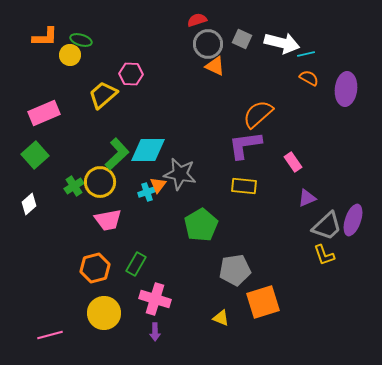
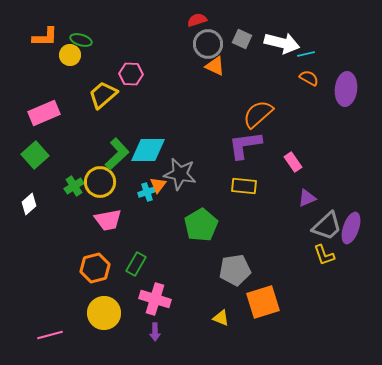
purple ellipse at (353, 220): moved 2 px left, 8 px down
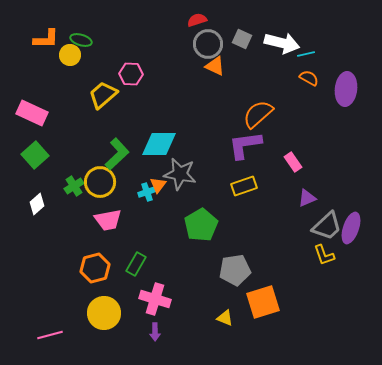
orange L-shape at (45, 37): moved 1 px right, 2 px down
pink rectangle at (44, 113): moved 12 px left; rotated 48 degrees clockwise
cyan diamond at (148, 150): moved 11 px right, 6 px up
yellow rectangle at (244, 186): rotated 25 degrees counterclockwise
white diamond at (29, 204): moved 8 px right
yellow triangle at (221, 318): moved 4 px right
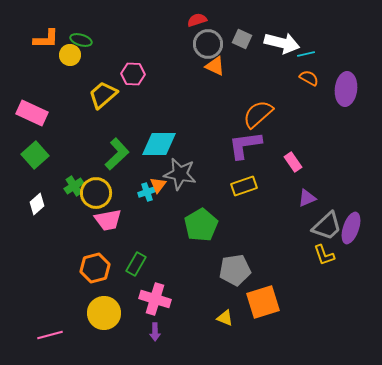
pink hexagon at (131, 74): moved 2 px right
yellow circle at (100, 182): moved 4 px left, 11 px down
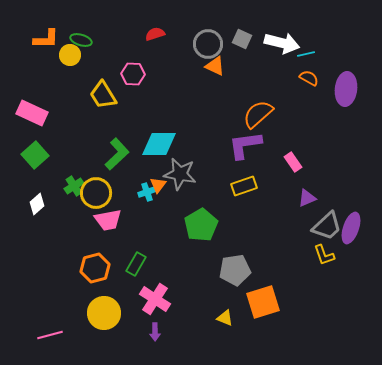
red semicircle at (197, 20): moved 42 px left, 14 px down
yellow trapezoid at (103, 95): rotated 80 degrees counterclockwise
pink cross at (155, 299): rotated 16 degrees clockwise
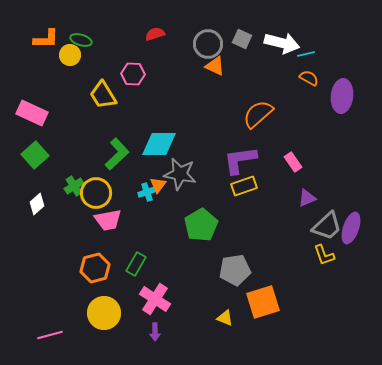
purple ellipse at (346, 89): moved 4 px left, 7 px down
purple L-shape at (245, 145): moved 5 px left, 15 px down
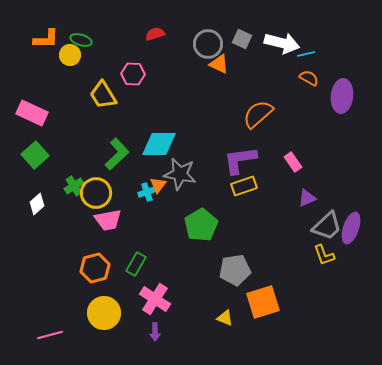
orange triangle at (215, 66): moved 4 px right, 2 px up
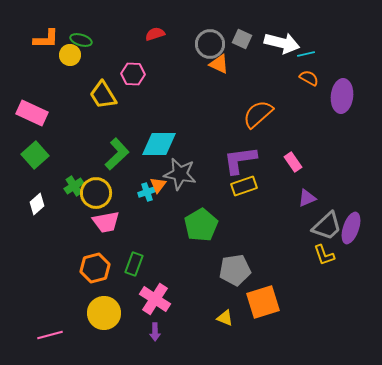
gray circle at (208, 44): moved 2 px right
pink trapezoid at (108, 220): moved 2 px left, 2 px down
green rectangle at (136, 264): moved 2 px left; rotated 10 degrees counterclockwise
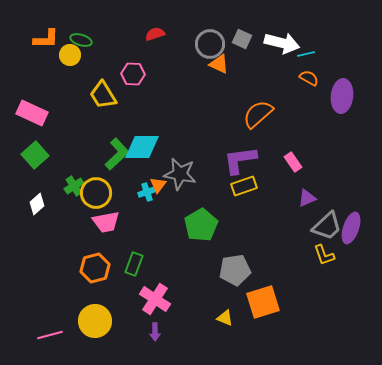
cyan diamond at (159, 144): moved 17 px left, 3 px down
yellow circle at (104, 313): moved 9 px left, 8 px down
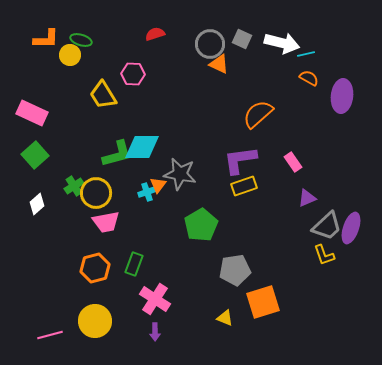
green L-shape at (117, 154): rotated 28 degrees clockwise
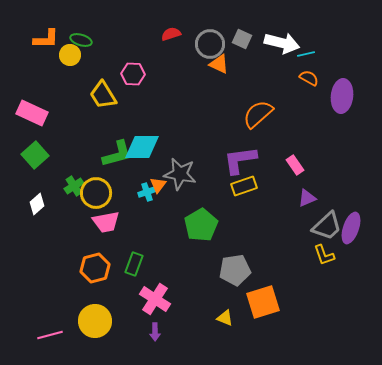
red semicircle at (155, 34): moved 16 px right
pink rectangle at (293, 162): moved 2 px right, 3 px down
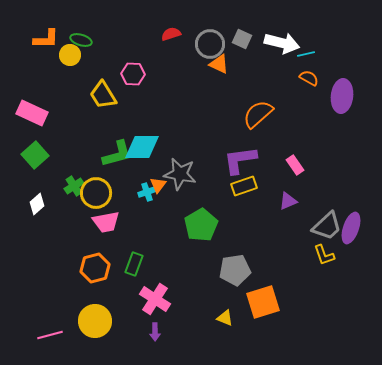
purple triangle at (307, 198): moved 19 px left, 3 px down
